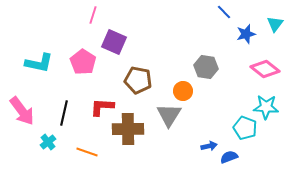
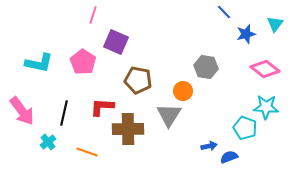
purple square: moved 2 px right
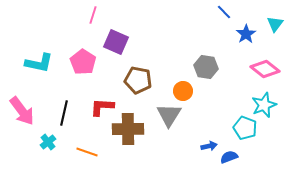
blue star: rotated 18 degrees counterclockwise
cyan star: moved 2 px left, 2 px up; rotated 25 degrees counterclockwise
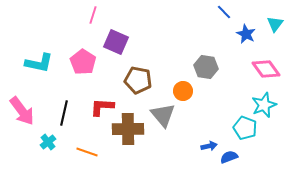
blue star: rotated 12 degrees counterclockwise
pink diamond: moved 1 px right; rotated 16 degrees clockwise
gray triangle: moved 6 px left; rotated 12 degrees counterclockwise
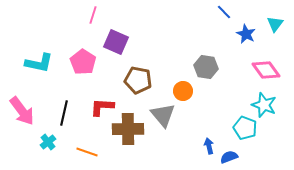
pink diamond: moved 1 px down
cyan star: rotated 30 degrees counterclockwise
blue arrow: rotated 91 degrees counterclockwise
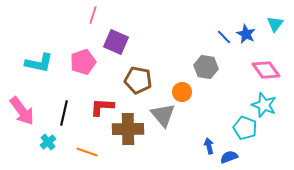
blue line: moved 25 px down
pink pentagon: rotated 20 degrees clockwise
orange circle: moved 1 px left, 1 px down
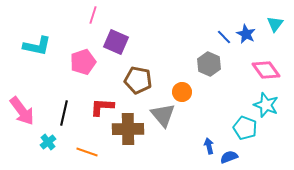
cyan L-shape: moved 2 px left, 17 px up
gray hexagon: moved 3 px right, 3 px up; rotated 15 degrees clockwise
cyan star: moved 2 px right
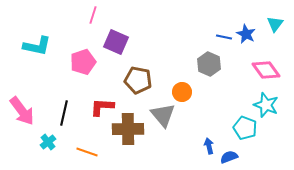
blue line: rotated 35 degrees counterclockwise
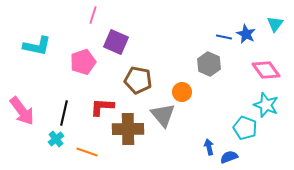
cyan cross: moved 8 px right, 3 px up
blue arrow: moved 1 px down
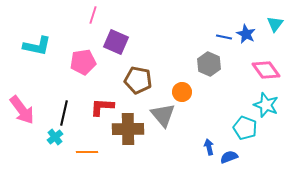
pink pentagon: rotated 10 degrees clockwise
pink arrow: moved 1 px up
cyan cross: moved 1 px left, 2 px up
orange line: rotated 20 degrees counterclockwise
